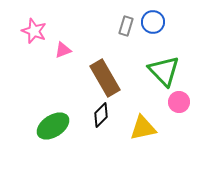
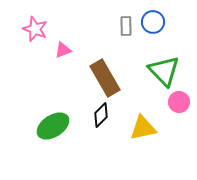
gray rectangle: rotated 18 degrees counterclockwise
pink star: moved 1 px right, 2 px up
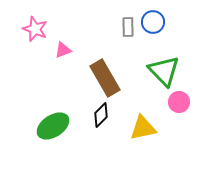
gray rectangle: moved 2 px right, 1 px down
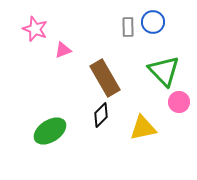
green ellipse: moved 3 px left, 5 px down
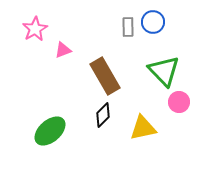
pink star: rotated 20 degrees clockwise
brown rectangle: moved 2 px up
black diamond: moved 2 px right
green ellipse: rotated 8 degrees counterclockwise
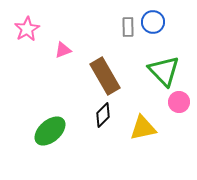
pink star: moved 8 px left
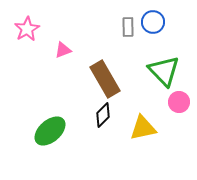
brown rectangle: moved 3 px down
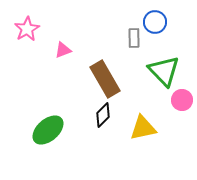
blue circle: moved 2 px right
gray rectangle: moved 6 px right, 11 px down
pink circle: moved 3 px right, 2 px up
green ellipse: moved 2 px left, 1 px up
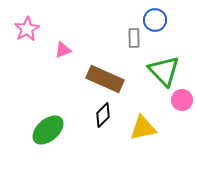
blue circle: moved 2 px up
brown rectangle: rotated 36 degrees counterclockwise
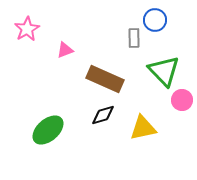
pink triangle: moved 2 px right
black diamond: rotated 30 degrees clockwise
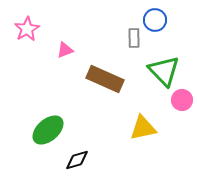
black diamond: moved 26 px left, 45 px down
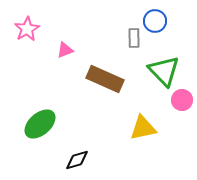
blue circle: moved 1 px down
green ellipse: moved 8 px left, 6 px up
